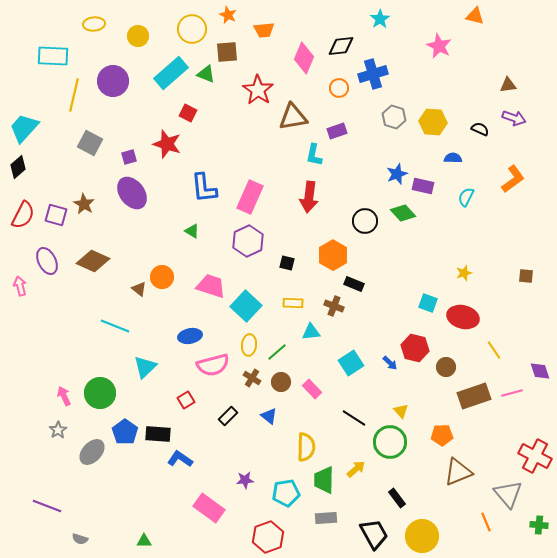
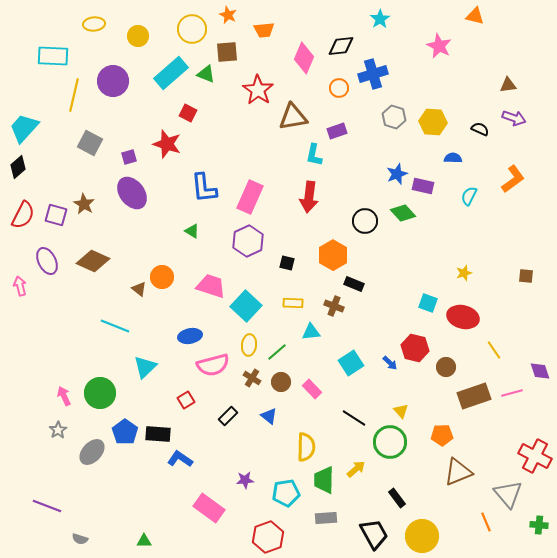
cyan semicircle at (466, 197): moved 3 px right, 1 px up
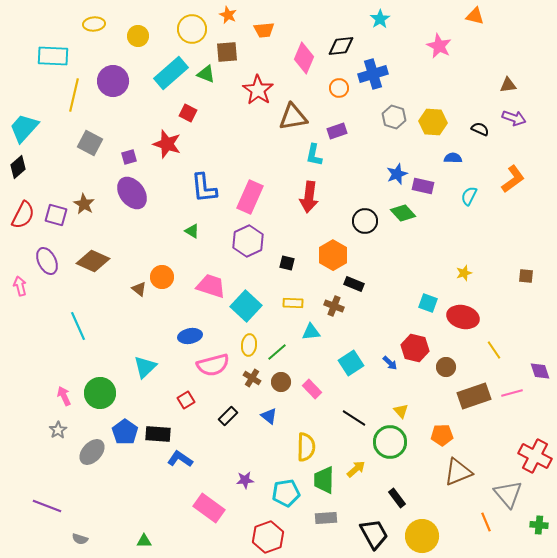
cyan line at (115, 326): moved 37 px left; rotated 44 degrees clockwise
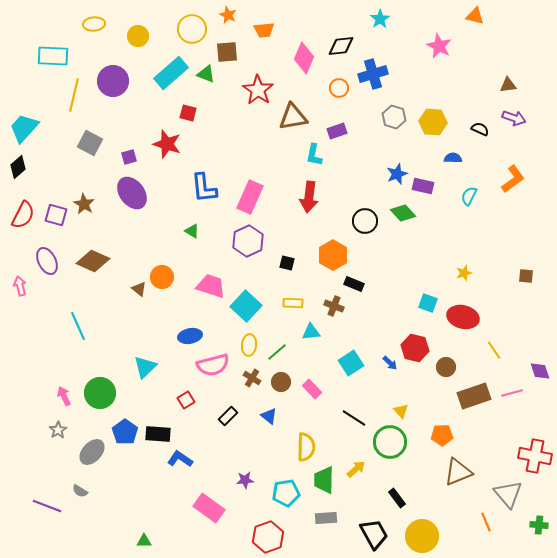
red square at (188, 113): rotated 12 degrees counterclockwise
red cross at (535, 456): rotated 16 degrees counterclockwise
gray semicircle at (80, 539): moved 48 px up; rotated 14 degrees clockwise
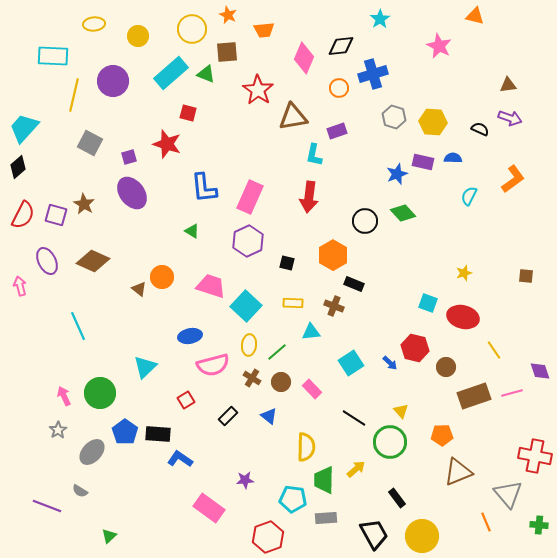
purple arrow at (514, 118): moved 4 px left
purple rectangle at (423, 186): moved 24 px up
cyan pentagon at (286, 493): moved 7 px right, 6 px down; rotated 16 degrees clockwise
green triangle at (144, 541): moved 35 px left, 5 px up; rotated 42 degrees counterclockwise
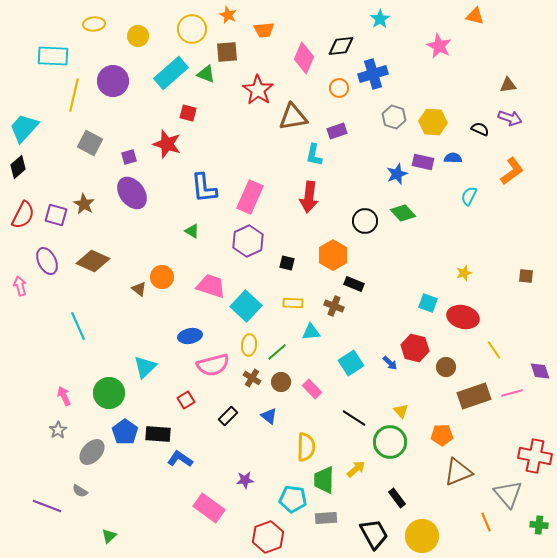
orange L-shape at (513, 179): moved 1 px left, 8 px up
green circle at (100, 393): moved 9 px right
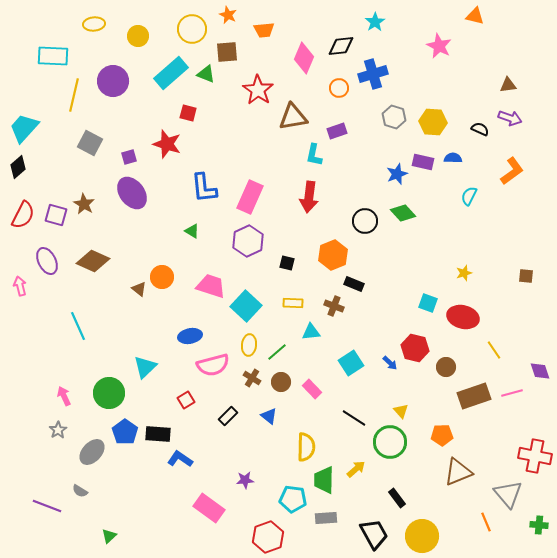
cyan star at (380, 19): moved 5 px left, 3 px down
orange hexagon at (333, 255): rotated 8 degrees clockwise
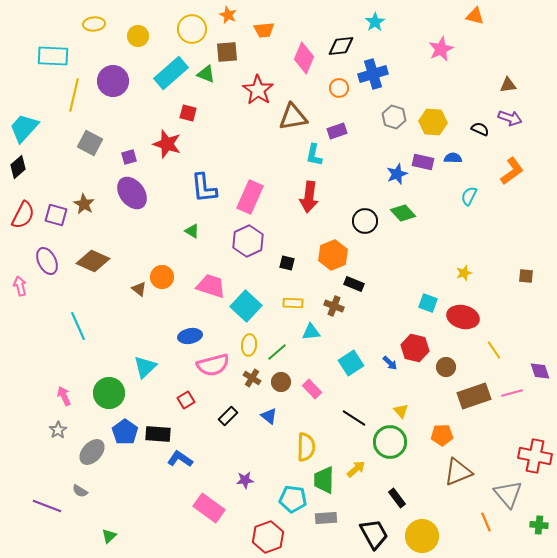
pink star at (439, 46): moved 2 px right, 3 px down; rotated 20 degrees clockwise
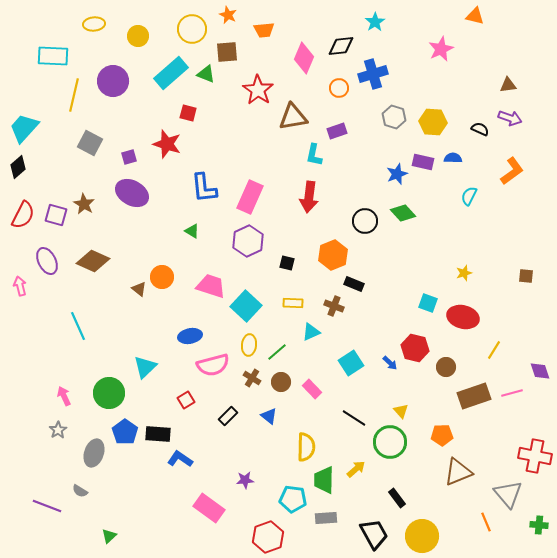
purple ellipse at (132, 193): rotated 24 degrees counterclockwise
cyan triangle at (311, 332): rotated 18 degrees counterclockwise
yellow line at (494, 350): rotated 66 degrees clockwise
gray ellipse at (92, 452): moved 2 px right, 1 px down; rotated 24 degrees counterclockwise
